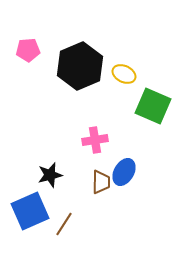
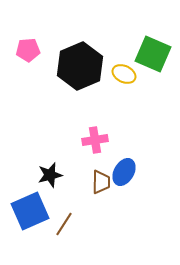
green square: moved 52 px up
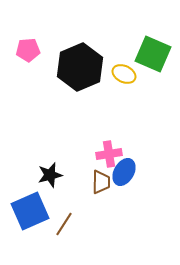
black hexagon: moved 1 px down
pink cross: moved 14 px right, 14 px down
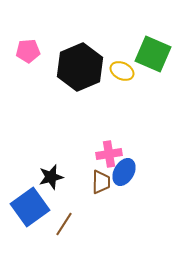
pink pentagon: moved 1 px down
yellow ellipse: moved 2 px left, 3 px up
black star: moved 1 px right, 2 px down
blue square: moved 4 px up; rotated 12 degrees counterclockwise
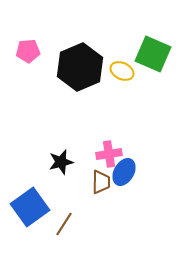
black star: moved 10 px right, 15 px up
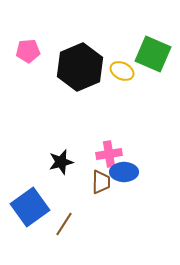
blue ellipse: rotated 60 degrees clockwise
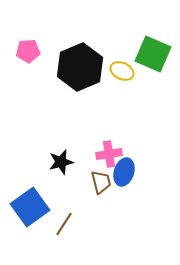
blue ellipse: rotated 72 degrees counterclockwise
brown trapezoid: rotated 15 degrees counterclockwise
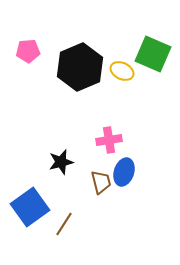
pink cross: moved 14 px up
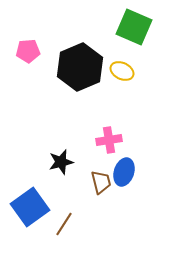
green square: moved 19 px left, 27 px up
